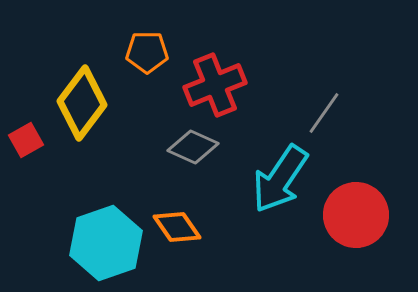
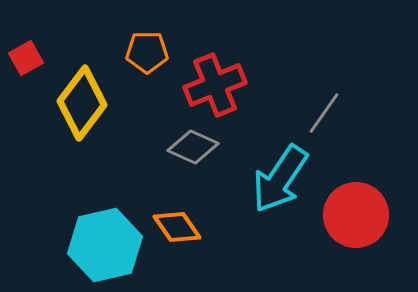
red square: moved 82 px up
cyan hexagon: moved 1 px left, 2 px down; rotated 6 degrees clockwise
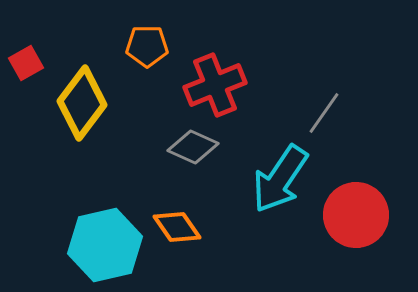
orange pentagon: moved 6 px up
red square: moved 5 px down
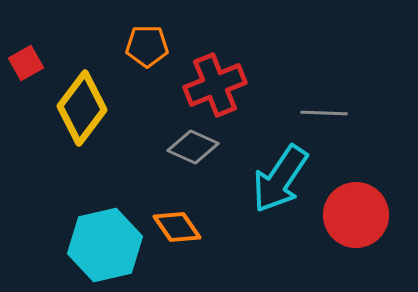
yellow diamond: moved 5 px down
gray line: rotated 57 degrees clockwise
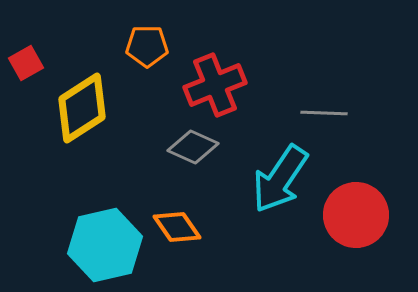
yellow diamond: rotated 20 degrees clockwise
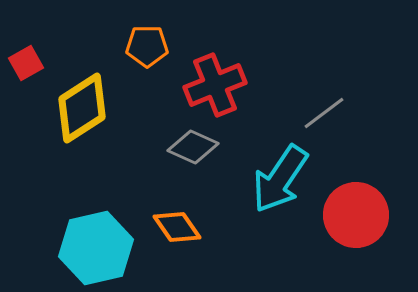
gray line: rotated 39 degrees counterclockwise
cyan hexagon: moved 9 px left, 3 px down
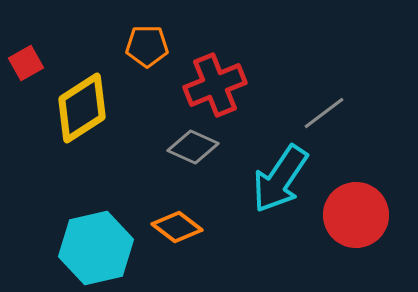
orange diamond: rotated 18 degrees counterclockwise
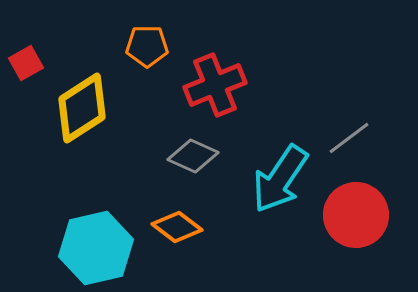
gray line: moved 25 px right, 25 px down
gray diamond: moved 9 px down
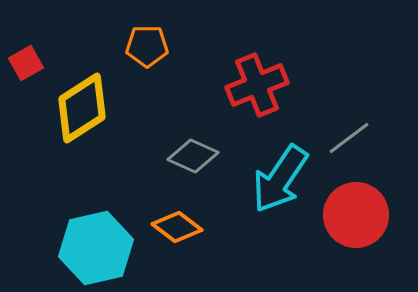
red cross: moved 42 px right
